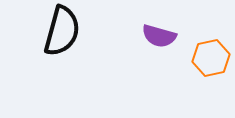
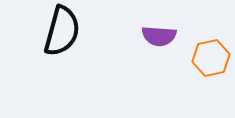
purple semicircle: rotated 12 degrees counterclockwise
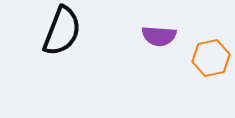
black semicircle: rotated 6 degrees clockwise
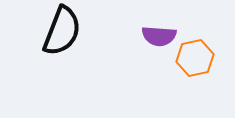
orange hexagon: moved 16 px left
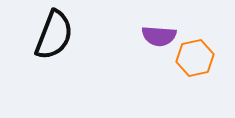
black semicircle: moved 8 px left, 4 px down
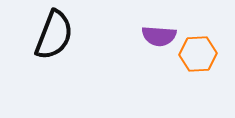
orange hexagon: moved 3 px right, 4 px up; rotated 9 degrees clockwise
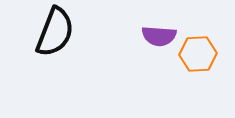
black semicircle: moved 1 px right, 3 px up
